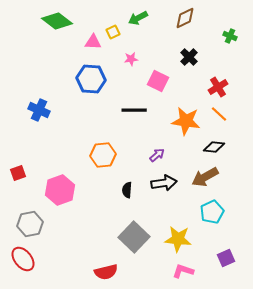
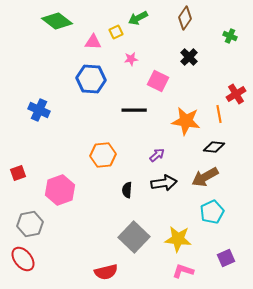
brown diamond: rotated 30 degrees counterclockwise
yellow square: moved 3 px right
red cross: moved 18 px right, 7 px down
orange line: rotated 36 degrees clockwise
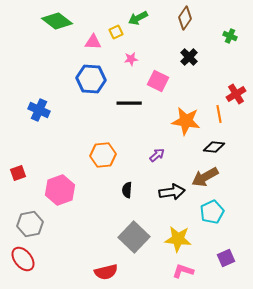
black line: moved 5 px left, 7 px up
black arrow: moved 8 px right, 9 px down
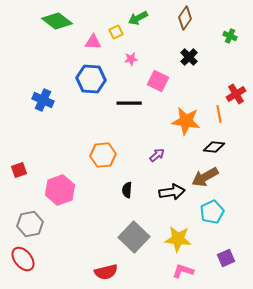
blue cross: moved 4 px right, 10 px up
red square: moved 1 px right, 3 px up
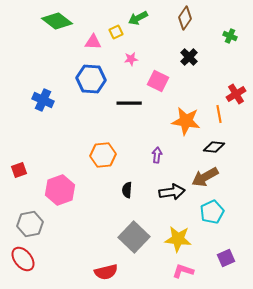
purple arrow: rotated 42 degrees counterclockwise
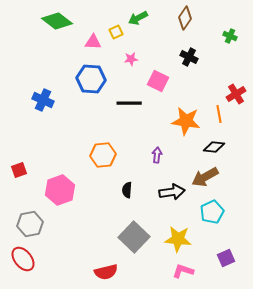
black cross: rotated 18 degrees counterclockwise
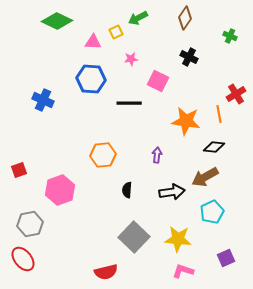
green diamond: rotated 12 degrees counterclockwise
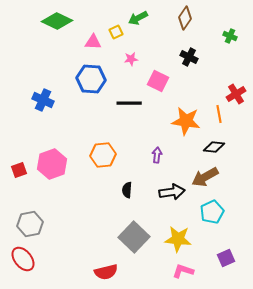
pink hexagon: moved 8 px left, 26 px up
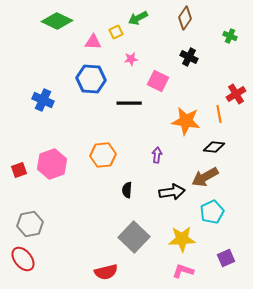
yellow star: moved 4 px right; rotated 8 degrees counterclockwise
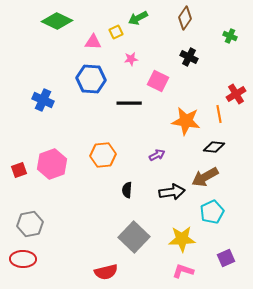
purple arrow: rotated 56 degrees clockwise
red ellipse: rotated 50 degrees counterclockwise
